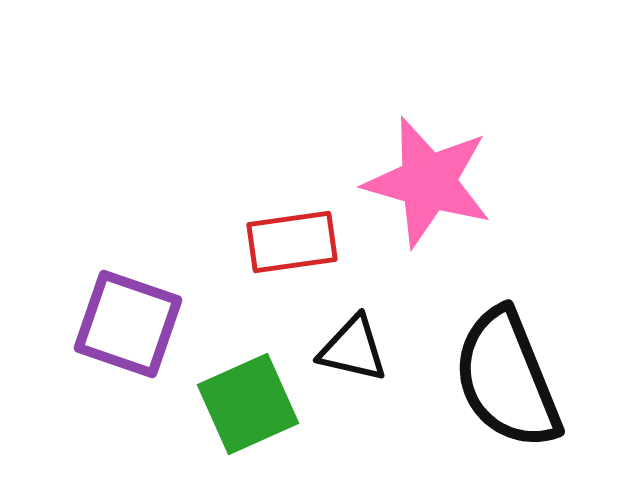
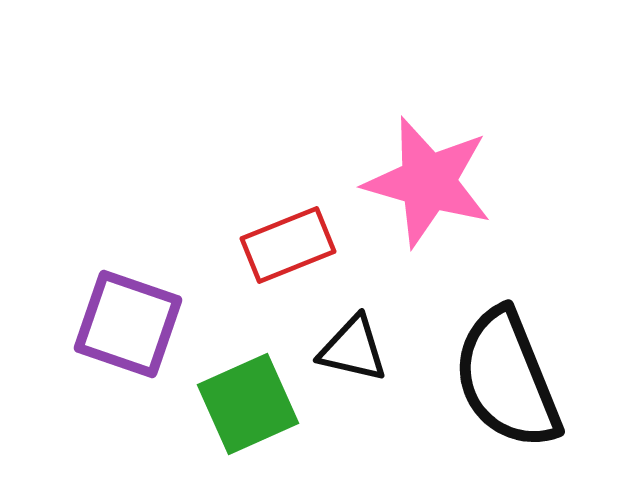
red rectangle: moved 4 px left, 3 px down; rotated 14 degrees counterclockwise
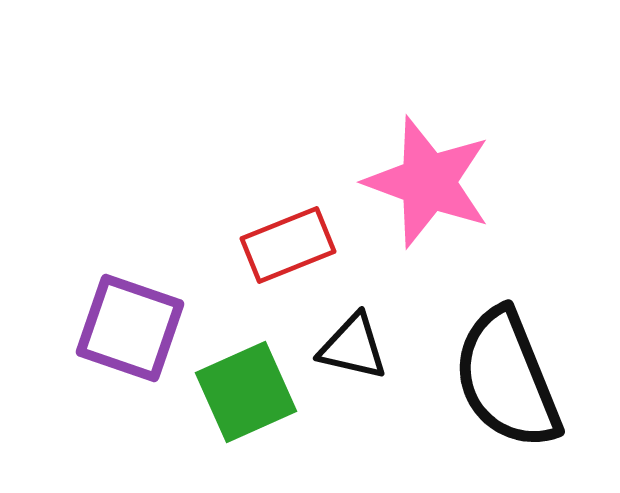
pink star: rotated 4 degrees clockwise
purple square: moved 2 px right, 4 px down
black triangle: moved 2 px up
green square: moved 2 px left, 12 px up
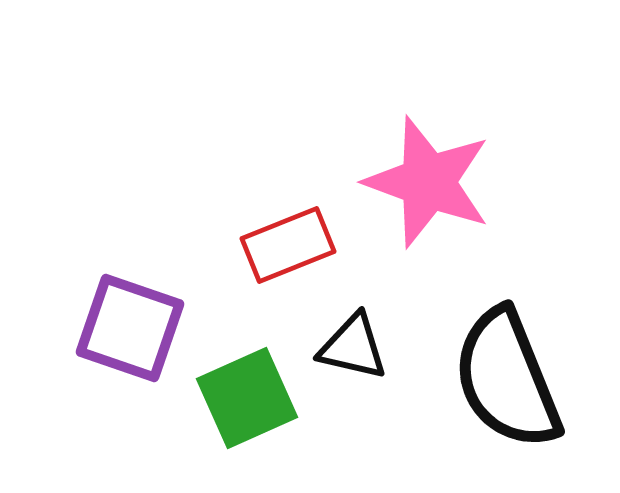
green square: moved 1 px right, 6 px down
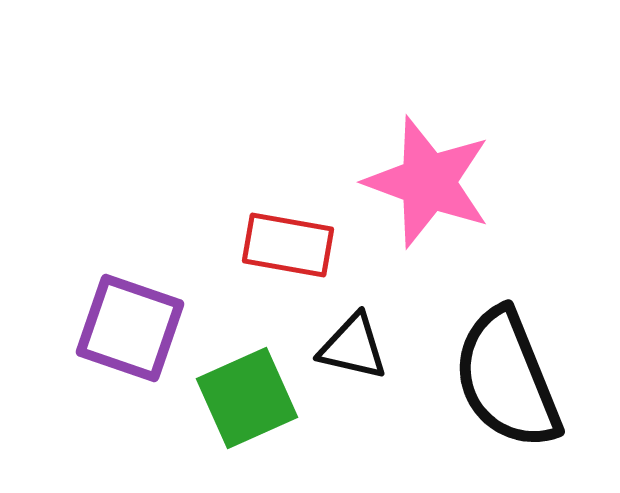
red rectangle: rotated 32 degrees clockwise
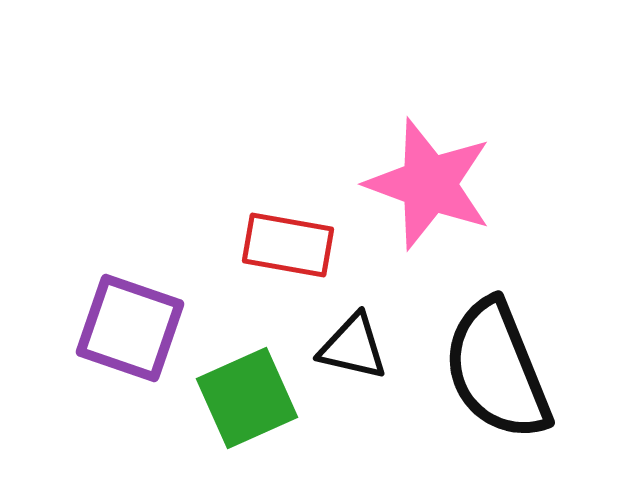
pink star: moved 1 px right, 2 px down
black semicircle: moved 10 px left, 9 px up
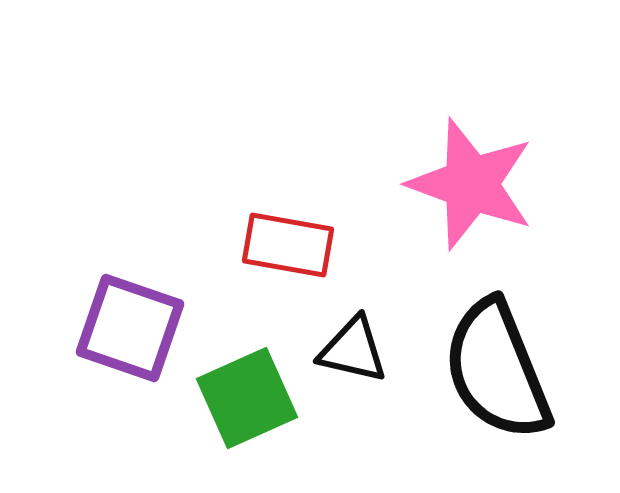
pink star: moved 42 px right
black triangle: moved 3 px down
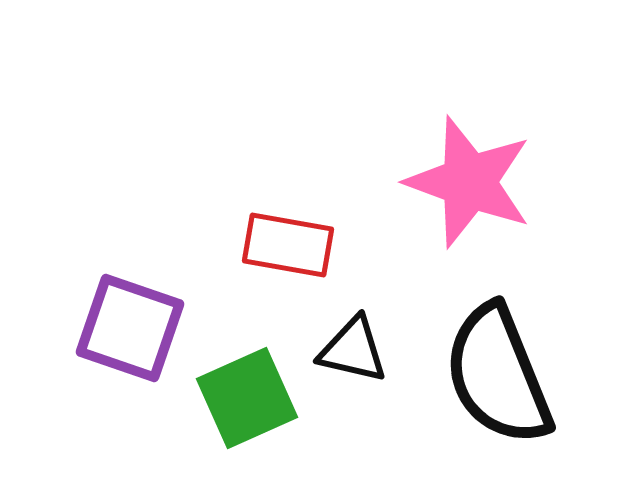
pink star: moved 2 px left, 2 px up
black semicircle: moved 1 px right, 5 px down
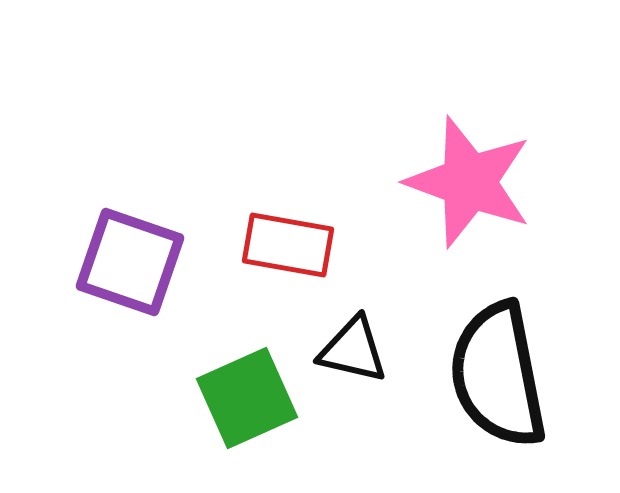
purple square: moved 66 px up
black semicircle: rotated 11 degrees clockwise
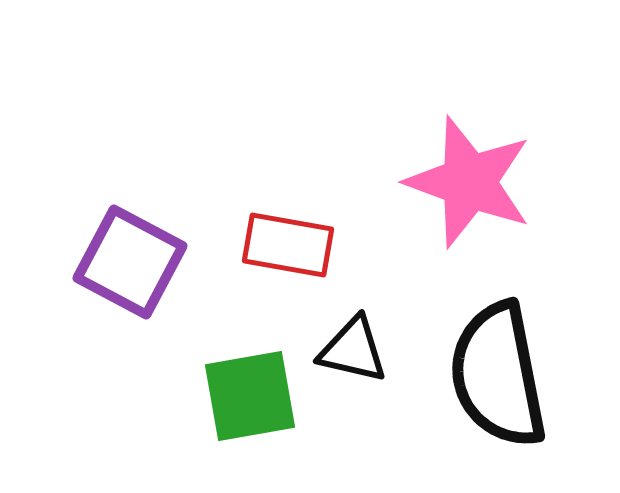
purple square: rotated 9 degrees clockwise
green square: moved 3 px right, 2 px up; rotated 14 degrees clockwise
